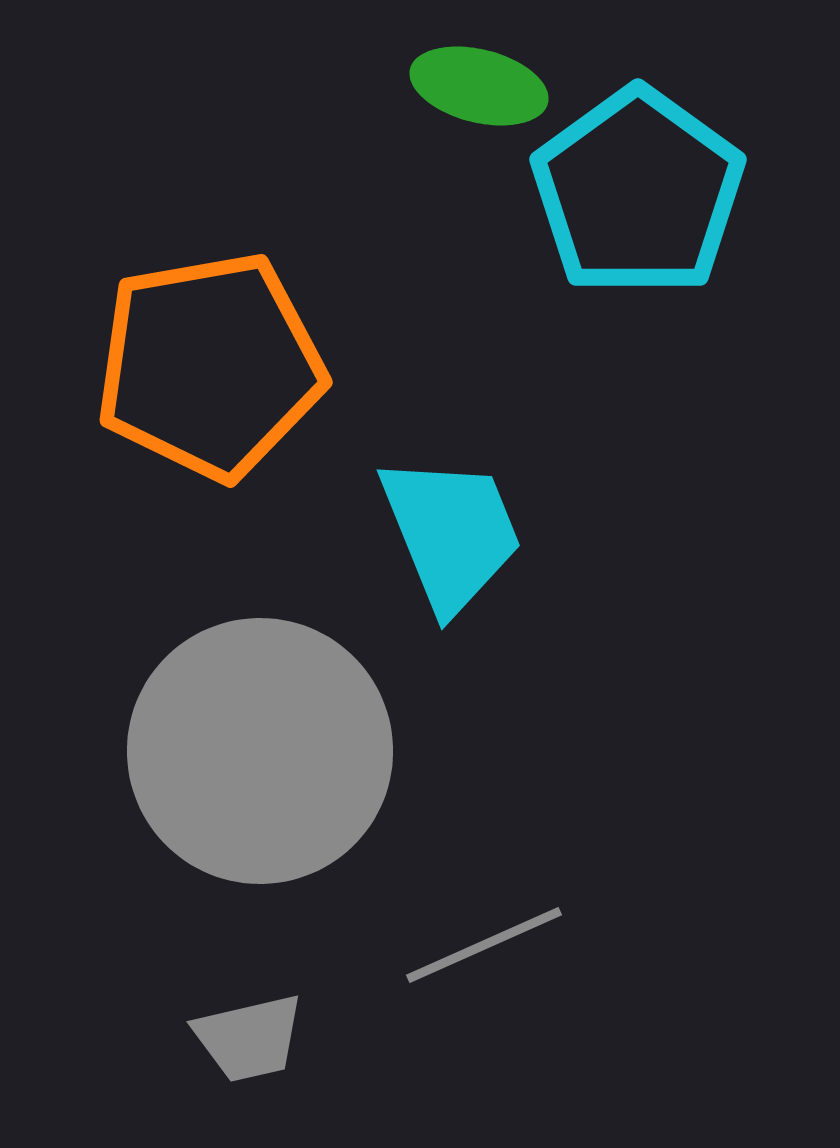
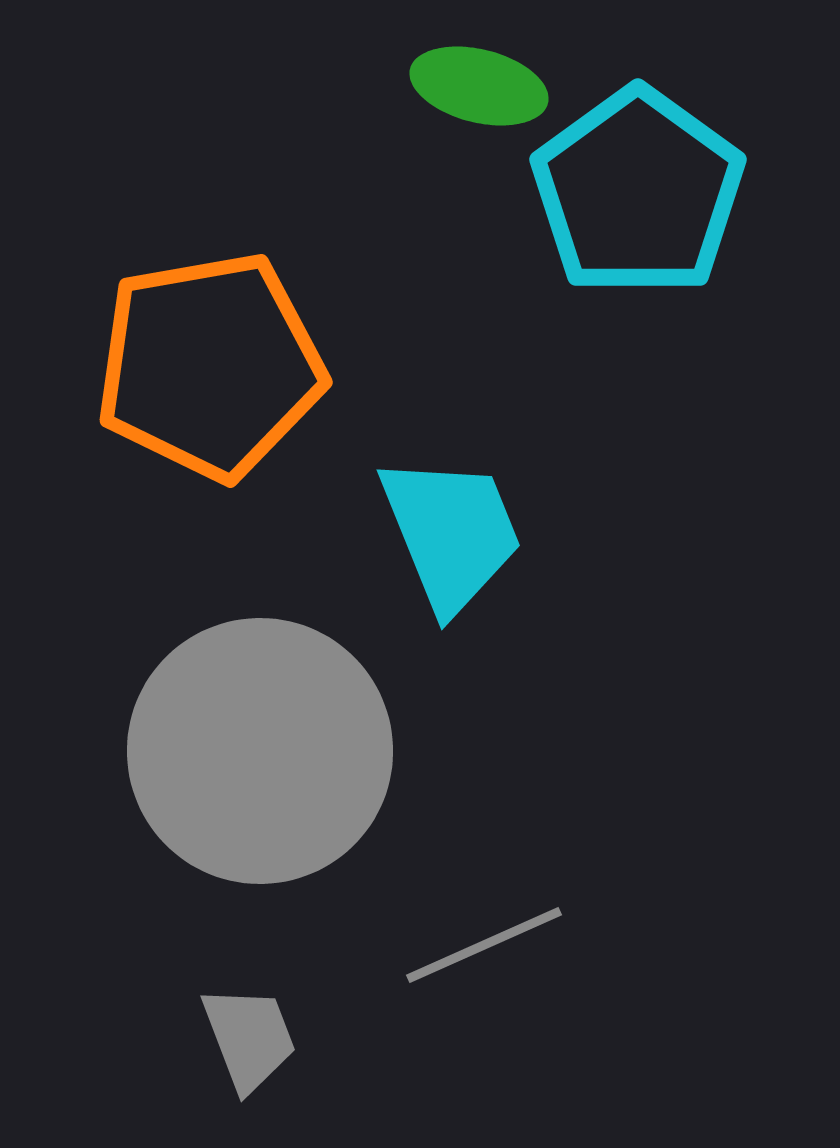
gray trapezoid: rotated 98 degrees counterclockwise
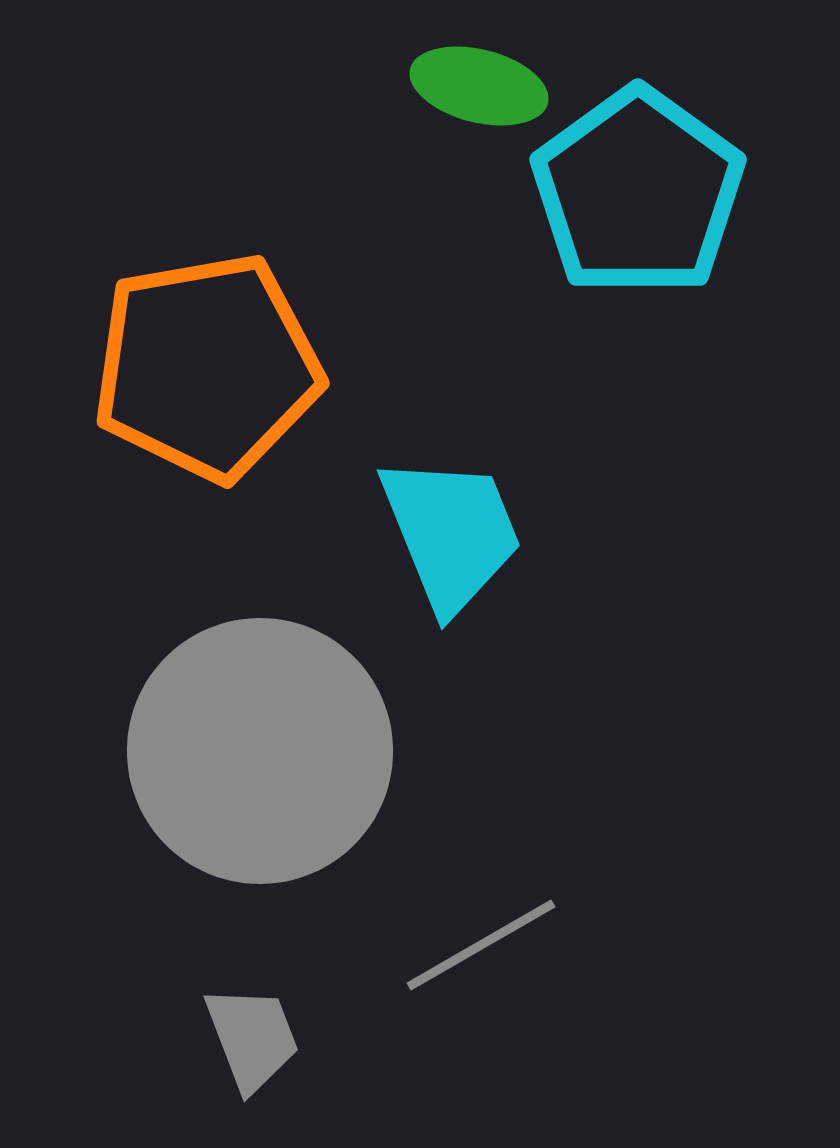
orange pentagon: moved 3 px left, 1 px down
gray line: moved 3 px left; rotated 6 degrees counterclockwise
gray trapezoid: moved 3 px right
